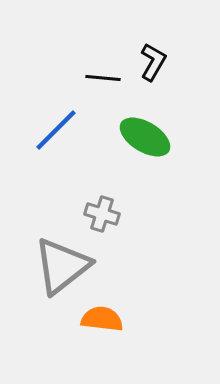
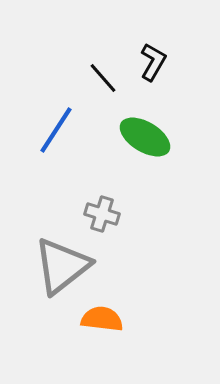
black line: rotated 44 degrees clockwise
blue line: rotated 12 degrees counterclockwise
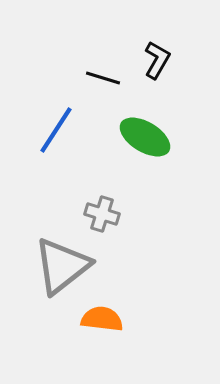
black L-shape: moved 4 px right, 2 px up
black line: rotated 32 degrees counterclockwise
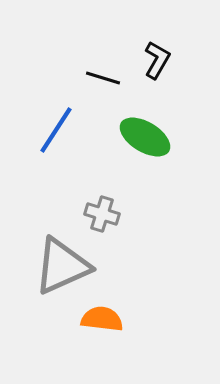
gray triangle: rotated 14 degrees clockwise
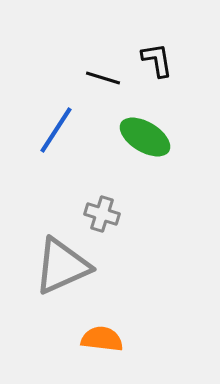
black L-shape: rotated 39 degrees counterclockwise
orange semicircle: moved 20 px down
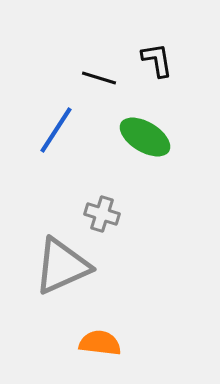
black line: moved 4 px left
orange semicircle: moved 2 px left, 4 px down
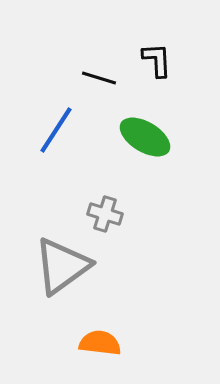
black L-shape: rotated 6 degrees clockwise
gray cross: moved 3 px right
gray triangle: rotated 12 degrees counterclockwise
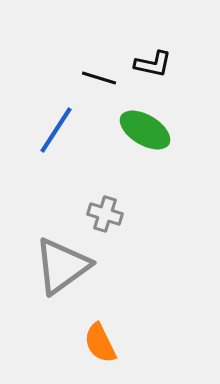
black L-shape: moved 4 px left, 4 px down; rotated 105 degrees clockwise
green ellipse: moved 7 px up
orange semicircle: rotated 123 degrees counterclockwise
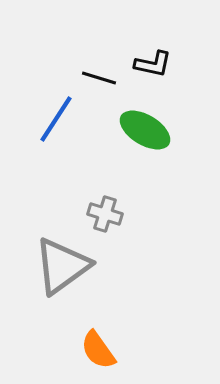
blue line: moved 11 px up
orange semicircle: moved 2 px left, 7 px down; rotated 9 degrees counterclockwise
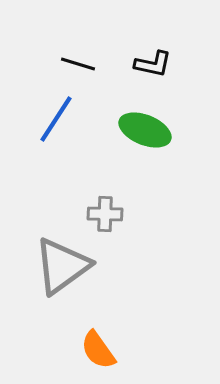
black line: moved 21 px left, 14 px up
green ellipse: rotated 9 degrees counterclockwise
gray cross: rotated 16 degrees counterclockwise
